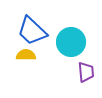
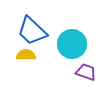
cyan circle: moved 1 px right, 2 px down
purple trapezoid: rotated 65 degrees counterclockwise
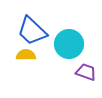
cyan circle: moved 3 px left
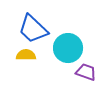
blue trapezoid: moved 1 px right, 2 px up
cyan circle: moved 1 px left, 4 px down
